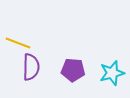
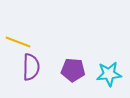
yellow line: moved 1 px up
cyan star: moved 3 px left, 1 px down; rotated 10 degrees clockwise
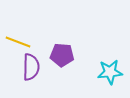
purple pentagon: moved 11 px left, 15 px up
cyan star: moved 1 px right, 2 px up
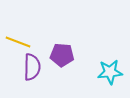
purple semicircle: moved 1 px right
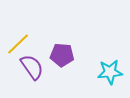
yellow line: moved 2 px down; rotated 65 degrees counterclockwise
purple semicircle: rotated 36 degrees counterclockwise
